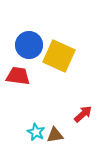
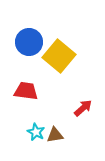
blue circle: moved 3 px up
yellow square: rotated 16 degrees clockwise
red trapezoid: moved 8 px right, 15 px down
red arrow: moved 6 px up
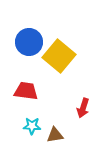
red arrow: rotated 150 degrees clockwise
cyan star: moved 4 px left, 6 px up; rotated 24 degrees counterclockwise
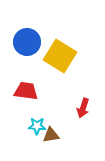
blue circle: moved 2 px left
yellow square: moved 1 px right; rotated 8 degrees counterclockwise
cyan star: moved 5 px right
brown triangle: moved 4 px left
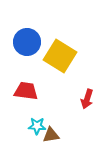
red arrow: moved 4 px right, 9 px up
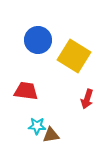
blue circle: moved 11 px right, 2 px up
yellow square: moved 14 px right
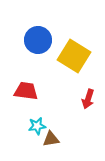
red arrow: moved 1 px right
cyan star: rotated 12 degrees counterclockwise
brown triangle: moved 4 px down
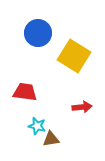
blue circle: moved 7 px up
red trapezoid: moved 1 px left, 1 px down
red arrow: moved 6 px left, 8 px down; rotated 114 degrees counterclockwise
cyan star: rotated 24 degrees clockwise
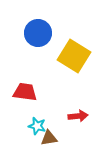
red arrow: moved 4 px left, 9 px down
brown triangle: moved 2 px left, 1 px up
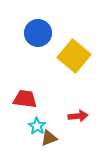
yellow square: rotated 8 degrees clockwise
red trapezoid: moved 7 px down
cyan star: rotated 18 degrees clockwise
brown triangle: rotated 12 degrees counterclockwise
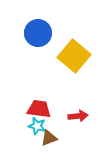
red trapezoid: moved 14 px right, 10 px down
cyan star: rotated 18 degrees counterclockwise
